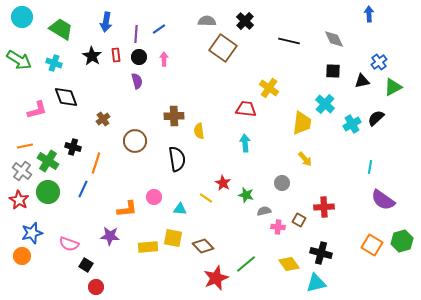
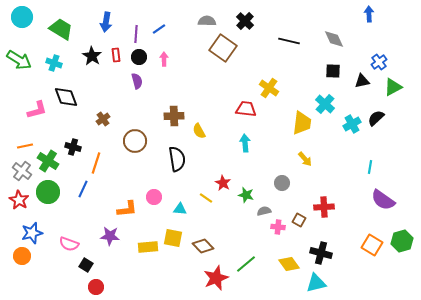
yellow semicircle at (199, 131): rotated 21 degrees counterclockwise
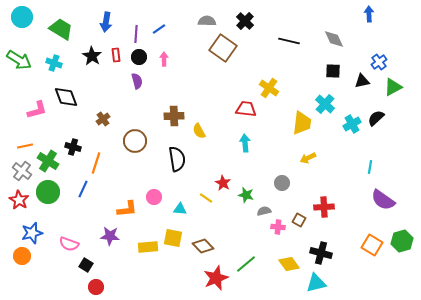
yellow arrow at (305, 159): moved 3 px right, 1 px up; rotated 105 degrees clockwise
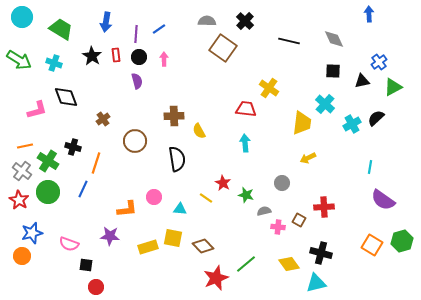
yellow rectangle at (148, 247): rotated 12 degrees counterclockwise
black square at (86, 265): rotated 24 degrees counterclockwise
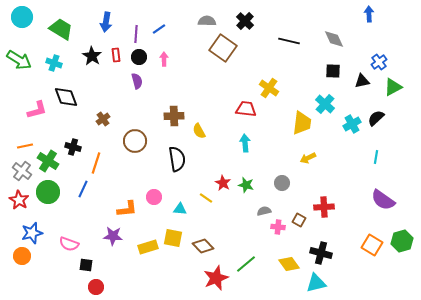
cyan line at (370, 167): moved 6 px right, 10 px up
green star at (246, 195): moved 10 px up
purple star at (110, 236): moved 3 px right
